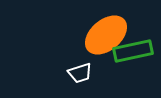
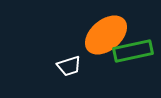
white trapezoid: moved 11 px left, 7 px up
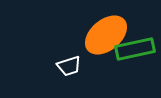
green rectangle: moved 2 px right, 2 px up
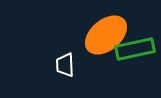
white trapezoid: moved 4 px left, 1 px up; rotated 105 degrees clockwise
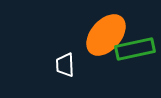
orange ellipse: rotated 9 degrees counterclockwise
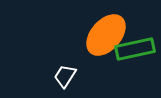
white trapezoid: moved 11 px down; rotated 35 degrees clockwise
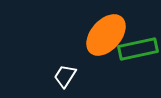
green rectangle: moved 3 px right
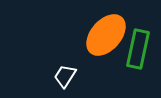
green rectangle: rotated 66 degrees counterclockwise
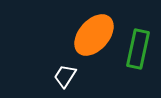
orange ellipse: moved 12 px left
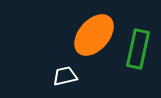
white trapezoid: rotated 45 degrees clockwise
